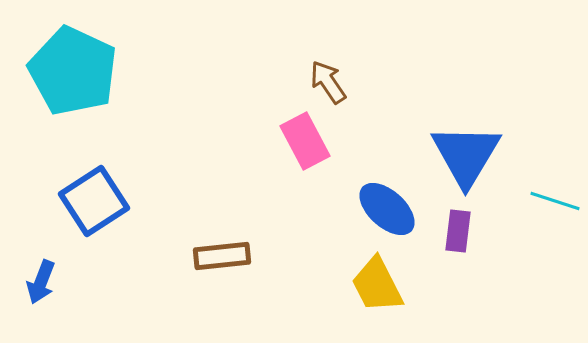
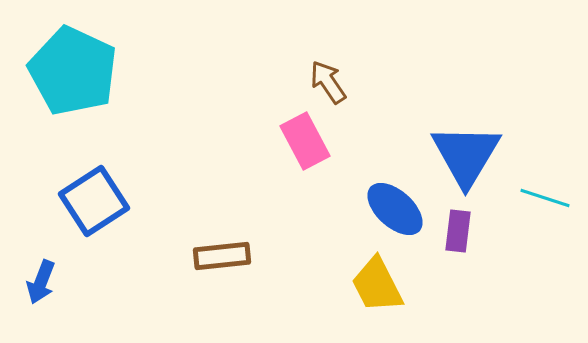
cyan line: moved 10 px left, 3 px up
blue ellipse: moved 8 px right
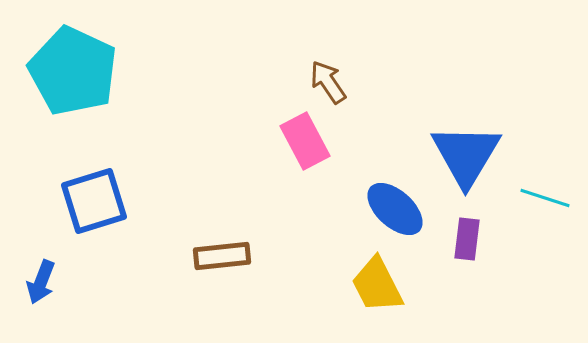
blue square: rotated 16 degrees clockwise
purple rectangle: moved 9 px right, 8 px down
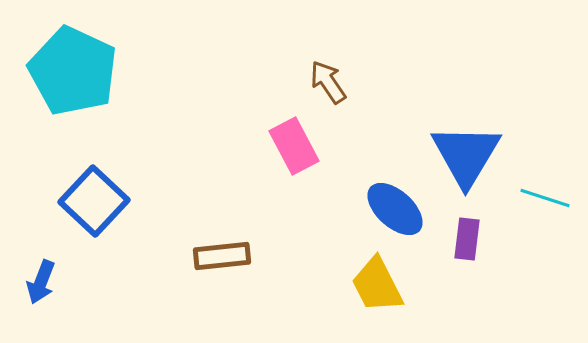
pink rectangle: moved 11 px left, 5 px down
blue square: rotated 30 degrees counterclockwise
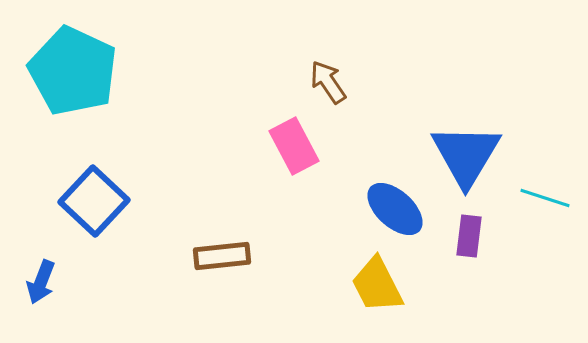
purple rectangle: moved 2 px right, 3 px up
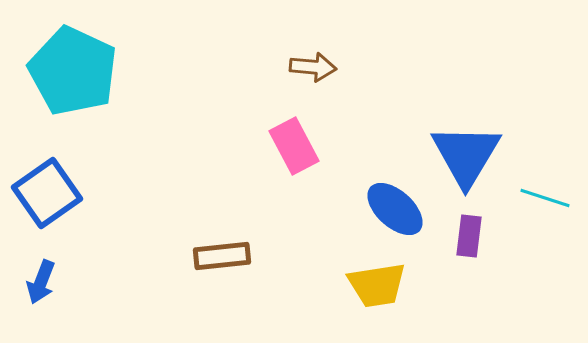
brown arrow: moved 15 px left, 15 px up; rotated 129 degrees clockwise
blue square: moved 47 px left, 8 px up; rotated 12 degrees clockwise
yellow trapezoid: rotated 72 degrees counterclockwise
